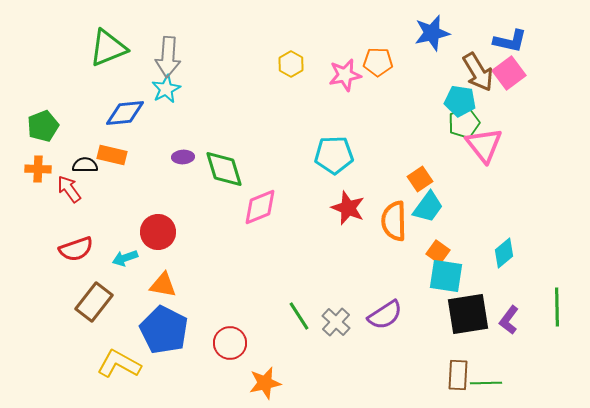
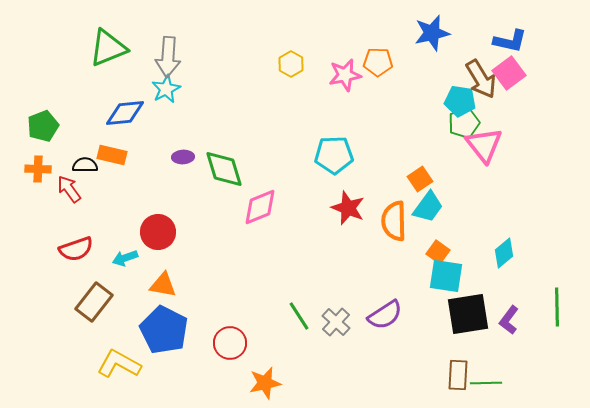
brown arrow at (478, 72): moved 3 px right, 7 px down
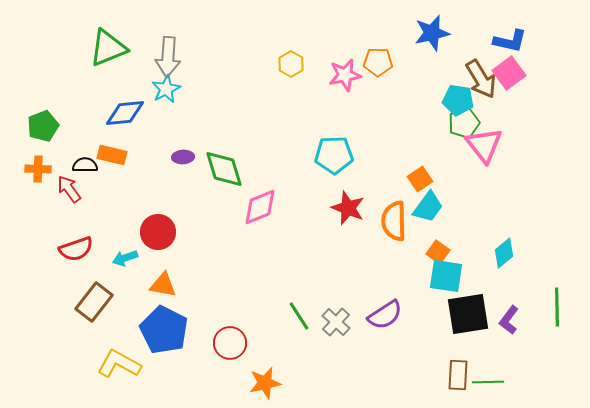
cyan pentagon at (460, 101): moved 2 px left, 1 px up
green line at (486, 383): moved 2 px right, 1 px up
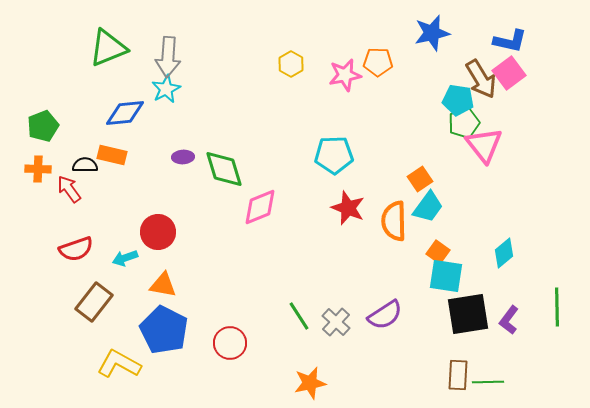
orange star at (265, 383): moved 45 px right
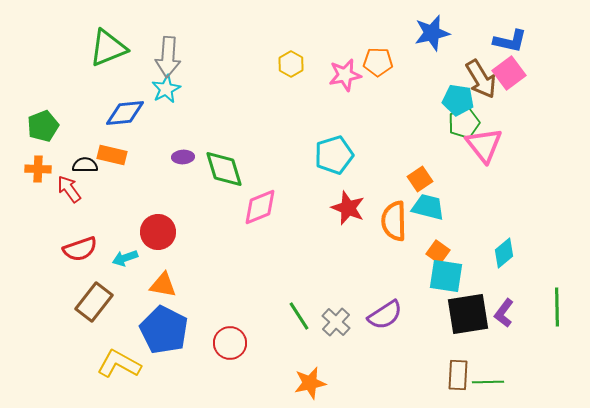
cyan pentagon at (334, 155): rotated 15 degrees counterclockwise
cyan trapezoid at (428, 207): rotated 112 degrees counterclockwise
red semicircle at (76, 249): moved 4 px right
purple L-shape at (509, 320): moved 5 px left, 7 px up
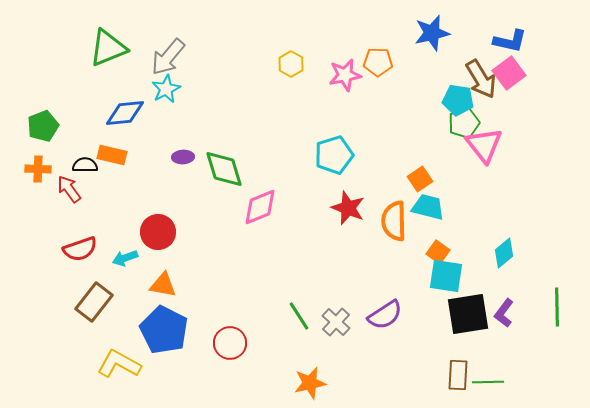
gray arrow at (168, 57): rotated 36 degrees clockwise
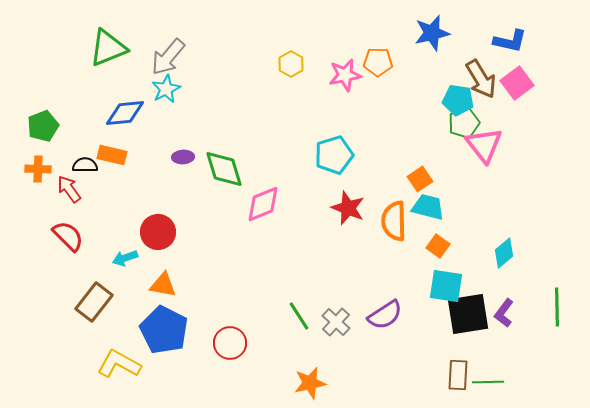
pink square at (509, 73): moved 8 px right, 10 px down
pink diamond at (260, 207): moved 3 px right, 3 px up
red semicircle at (80, 249): moved 12 px left, 13 px up; rotated 116 degrees counterclockwise
orange square at (438, 252): moved 6 px up
cyan square at (446, 276): moved 10 px down
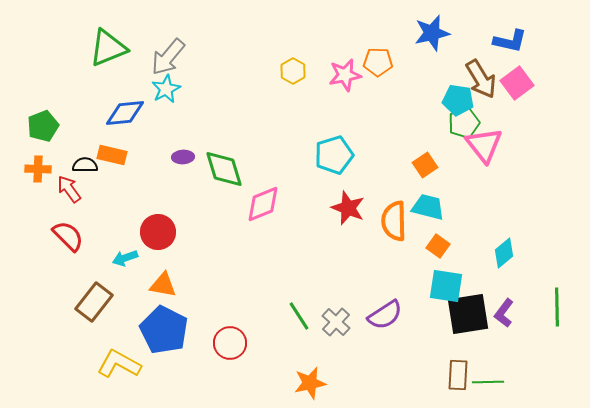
yellow hexagon at (291, 64): moved 2 px right, 7 px down
orange square at (420, 179): moved 5 px right, 14 px up
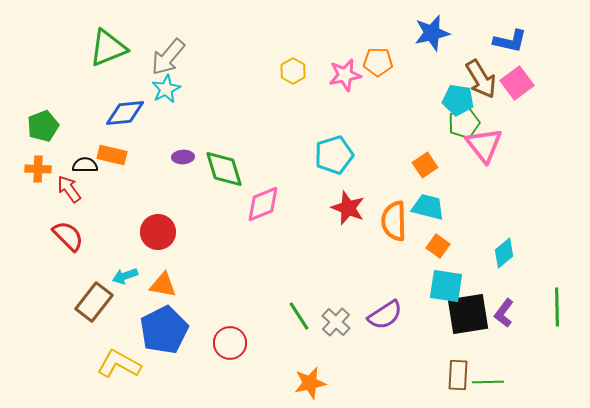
cyan arrow at (125, 258): moved 18 px down
blue pentagon at (164, 330): rotated 18 degrees clockwise
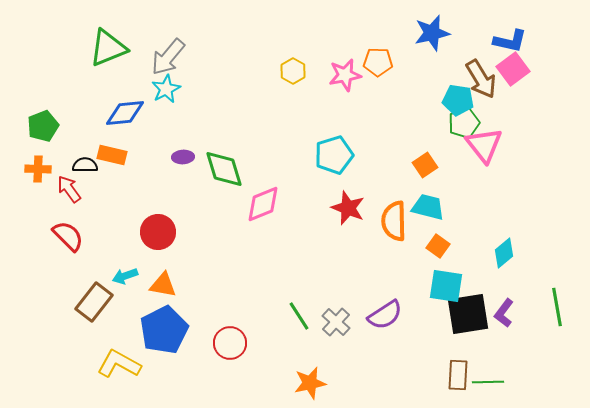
pink square at (517, 83): moved 4 px left, 14 px up
green line at (557, 307): rotated 9 degrees counterclockwise
